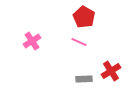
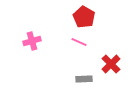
pink cross: rotated 18 degrees clockwise
red cross: moved 7 px up; rotated 12 degrees counterclockwise
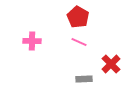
red pentagon: moved 6 px left
pink cross: rotated 18 degrees clockwise
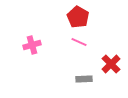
pink cross: moved 4 px down; rotated 18 degrees counterclockwise
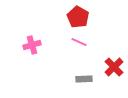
red cross: moved 3 px right, 3 px down
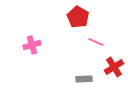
pink line: moved 17 px right
red cross: rotated 12 degrees clockwise
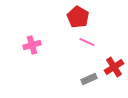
pink line: moved 9 px left
gray rectangle: moved 5 px right; rotated 21 degrees counterclockwise
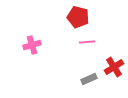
red pentagon: rotated 15 degrees counterclockwise
pink line: rotated 28 degrees counterclockwise
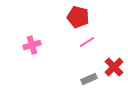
pink line: rotated 28 degrees counterclockwise
red cross: rotated 12 degrees counterclockwise
